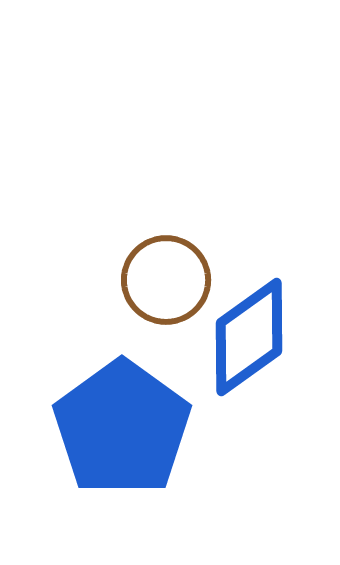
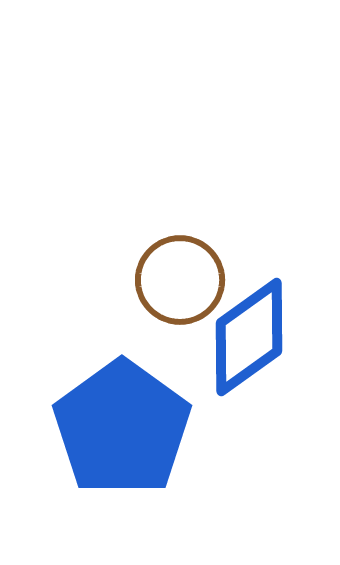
brown circle: moved 14 px right
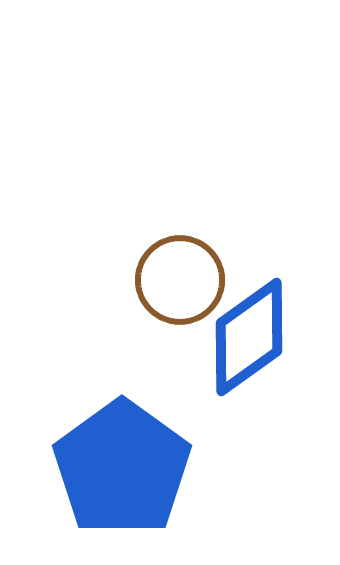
blue pentagon: moved 40 px down
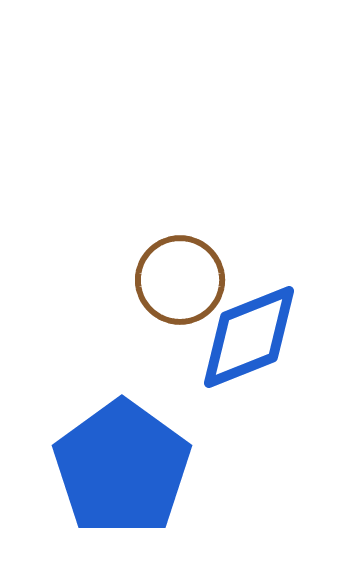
blue diamond: rotated 14 degrees clockwise
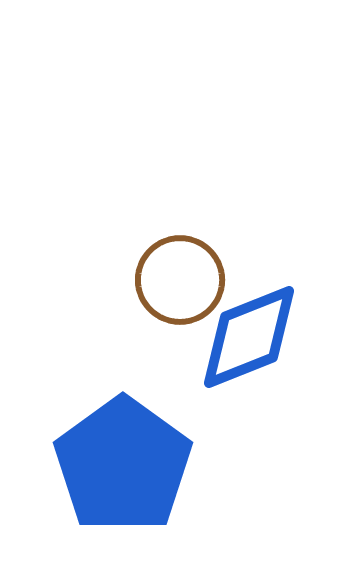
blue pentagon: moved 1 px right, 3 px up
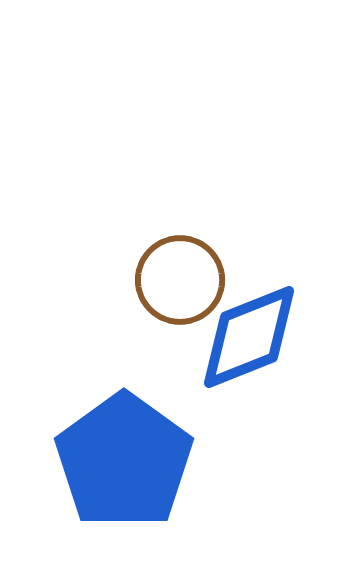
blue pentagon: moved 1 px right, 4 px up
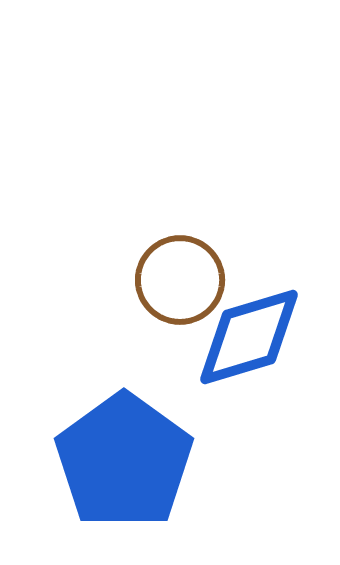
blue diamond: rotated 5 degrees clockwise
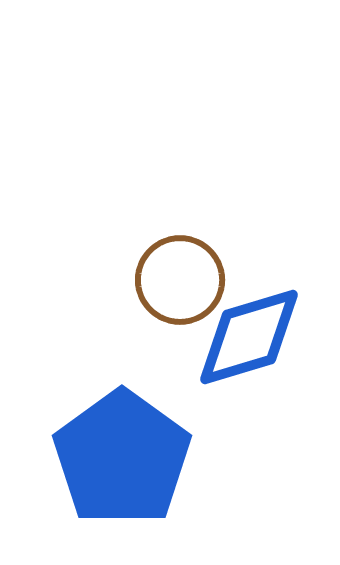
blue pentagon: moved 2 px left, 3 px up
